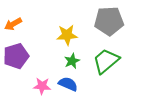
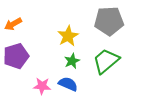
yellow star: moved 1 px right, 1 px down; rotated 25 degrees counterclockwise
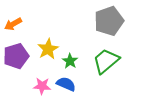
gray pentagon: rotated 16 degrees counterclockwise
yellow star: moved 20 px left, 13 px down
green star: moved 2 px left; rotated 14 degrees counterclockwise
blue semicircle: moved 2 px left
